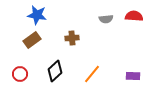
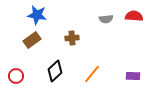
red circle: moved 4 px left, 2 px down
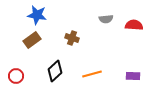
red semicircle: moved 9 px down
brown cross: rotated 24 degrees clockwise
orange line: rotated 36 degrees clockwise
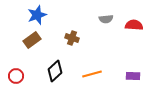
blue star: rotated 30 degrees counterclockwise
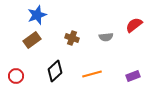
gray semicircle: moved 18 px down
red semicircle: rotated 42 degrees counterclockwise
purple rectangle: rotated 24 degrees counterclockwise
